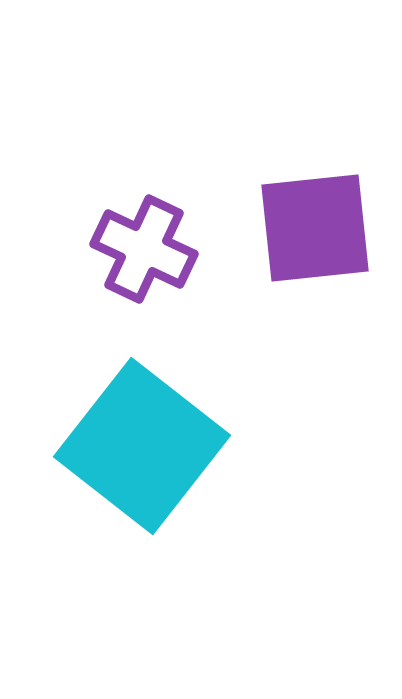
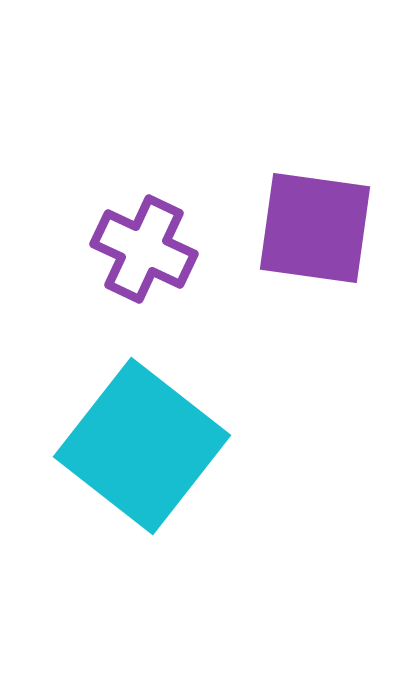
purple square: rotated 14 degrees clockwise
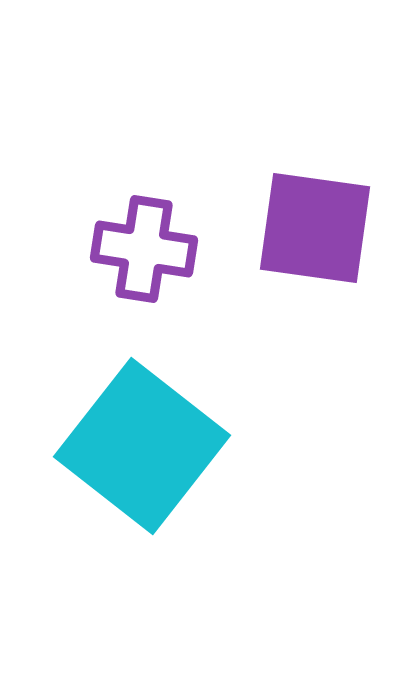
purple cross: rotated 16 degrees counterclockwise
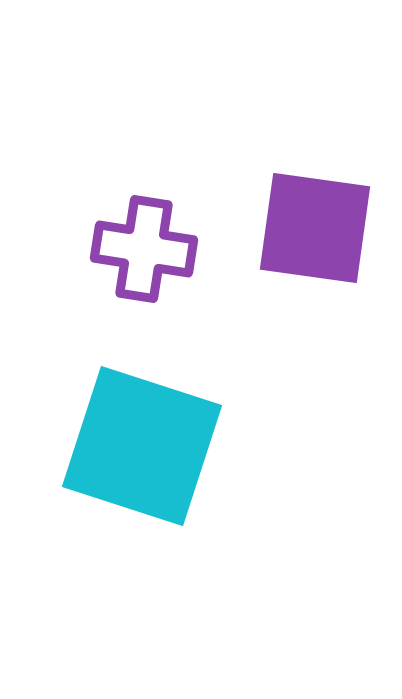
cyan square: rotated 20 degrees counterclockwise
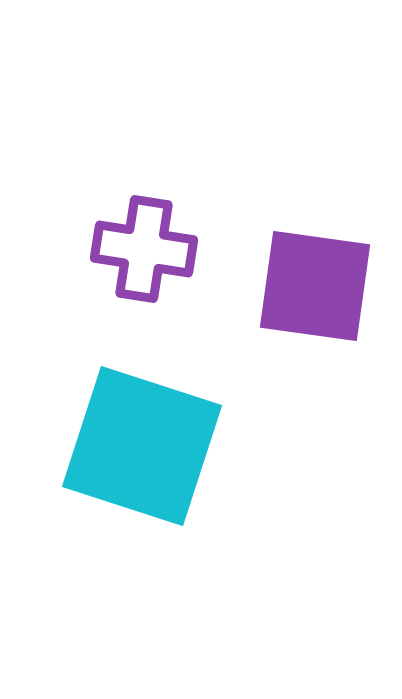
purple square: moved 58 px down
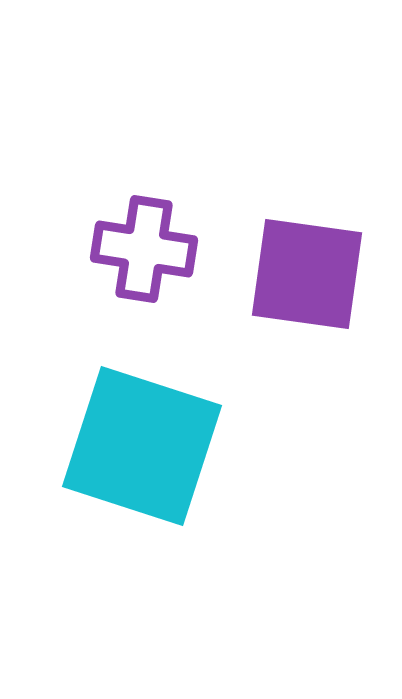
purple square: moved 8 px left, 12 px up
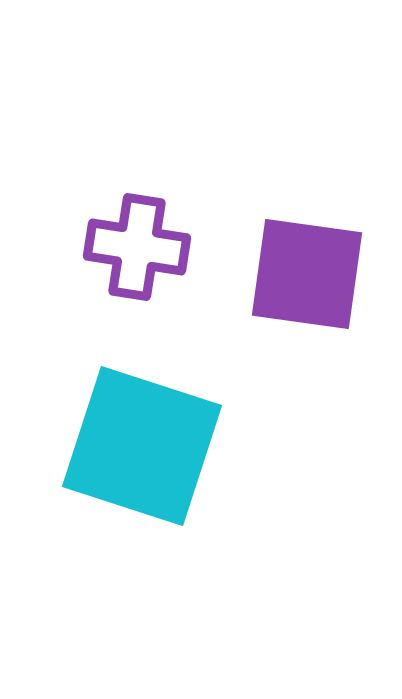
purple cross: moved 7 px left, 2 px up
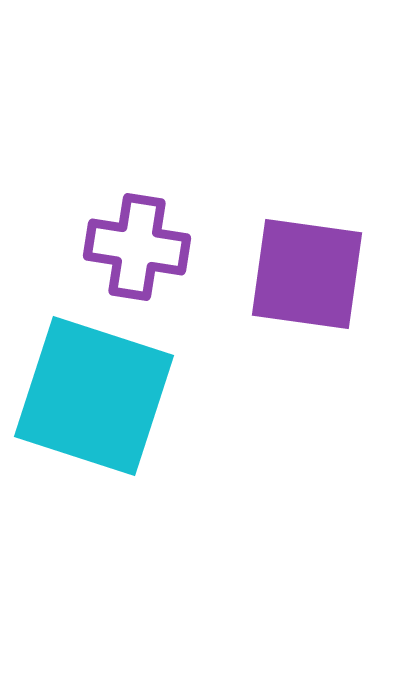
cyan square: moved 48 px left, 50 px up
